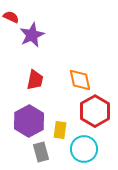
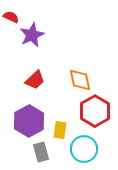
red trapezoid: rotated 35 degrees clockwise
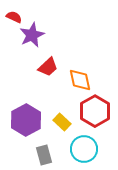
red semicircle: moved 3 px right
red trapezoid: moved 13 px right, 13 px up
purple hexagon: moved 3 px left, 1 px up
yellow rectangle: moved 2 px right, 8 px up; rotated 54 degrees counterclockwise
gray rectangle: moved 3 px right, 3 px down
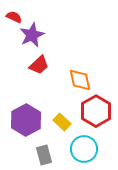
red trapezoid: moved 9 px left, 2 px up
red hexagon: moved 1 px right
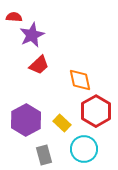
red semicircle: rotated 21 degrees counterclockwise
yellow rectangle: moved 1 px down
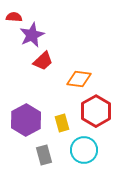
red trapezoid: moved 4 px right, 4 px up
orange diamond: moved 1 px left, 1 px up; rotated 70 degrees counterclockwise
yellow rectangle: rotated 30 degrees clockwise
cyan circle: moved 1 px down
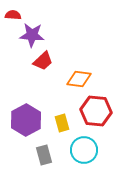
red semicircle: moved 1 px left, 2 px up
purple star: rotated 30 degrees clockwise
red hexagon: rotated 24 degrees counterclockwise
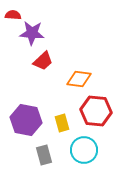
purple star: moved 2 px up
purple hexagon: rotated 20 degrees counterclockwise
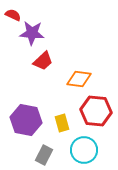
red semicircle: rotated 21 degrees clockwise
gray rectangle: rotated 42 degrees clockwise
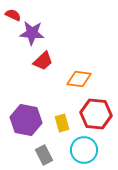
red hexagon: moved 3 px down
gray rectangle: rotated 54 degrees counterclockwise
